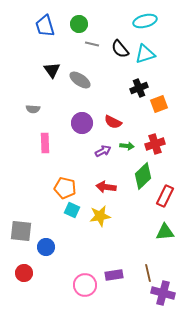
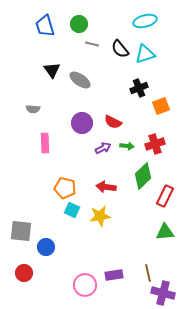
orange square: moved 2 px right, 2 px down
purple arrow: moved 3 px up
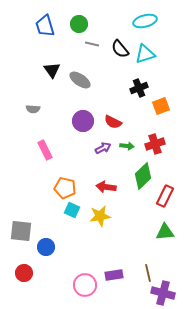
purple circle: moved 1 px right, 2 px up
pink rectangle: moved 7 px down; rotated 24 degrees counterclockwise
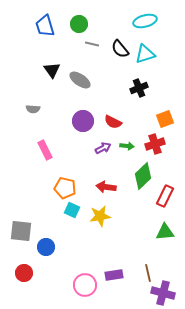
orange square: moved 4 px right, 13 px down
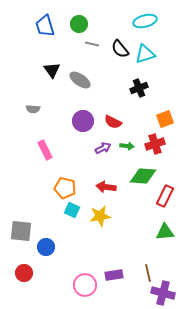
green diamond: rotated 48 degrees clockwise
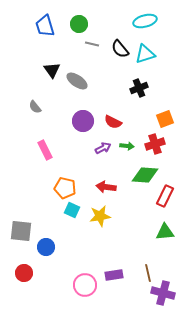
gray ellipse: moved 3 px left, 1 px down
gray semicircle: moved 2 px right, 2 px up; rotated 48 degrees clockwise
green diamond: moved 2 px right, 1 px up
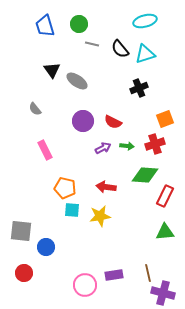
gray semicircle: moved 2 px down
cyan square: rotated 21 degrees counterclockwise
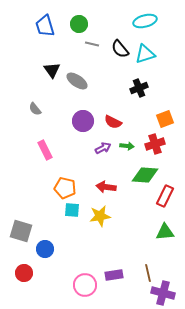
gray square: rotated 10 degrees clockwise
blue circle: moved 1 px left, 2 px down
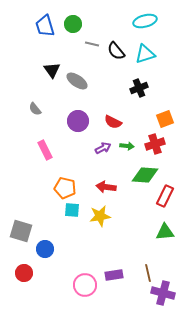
green circle: moved 6 px left
black semicircle: moved 4 px left, 2 px down
purple circle: moved 5 px left
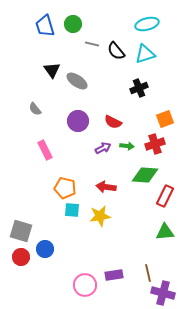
cyan ellipse: moved 2 px right, 3 px down
red circle: moved 3 px left, 16 px up
